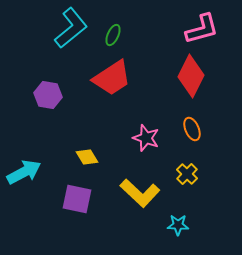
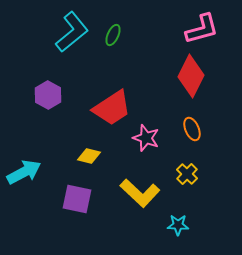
cyan L-shape: moved 1 px right, 4 px down
red trapezoid: moved 30 px down
purple hexagon: rotated 20 degrees clockwise
yellow diamond: moved 2 px right, 1 px up; rotated 45 degrees counterclockwise
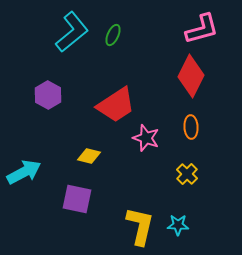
red trapezoid: moved 4 px right, 3 px up
orange ellipse: moved 1 px left, 2 px up; rotated 20 degrees clockwise
yellow L-shape: moved 33 px down; rotated 120 degrees counterclockwise
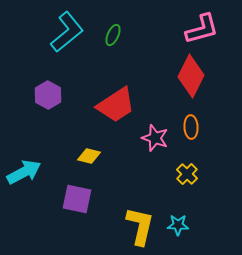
cyan L-shape: moved 5 px left
pink star: moved 9 px right
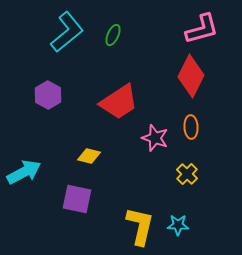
red trapezoid: moved 3 px right, 3 px up
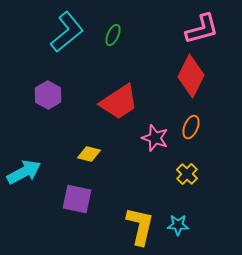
orange ellipse: rotated 25 degrees clockwise
yellow diamond: moved 2 px up
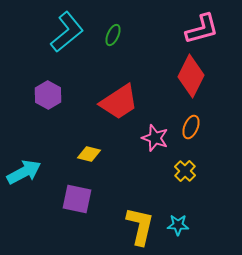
yellow cross: moved 2 px left, 3 px up
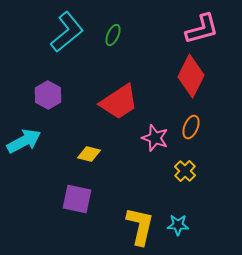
cyan arrow: moved 31 px up
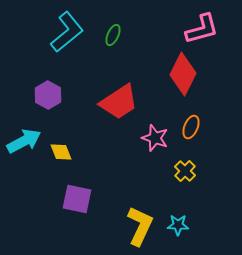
red diamond: moved 8 px left, 2 px up
yellow diamond: moved 28 px left, 2 px up; rotated 55 degrees clockwise
yellow L-shape: rotated 12 degrees clockwise
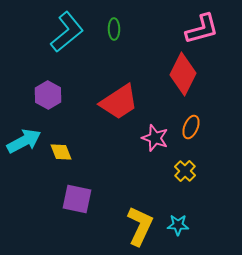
green ellipse: moved 1 px right, 6 px up; rotated 25 degrees counterclockwise
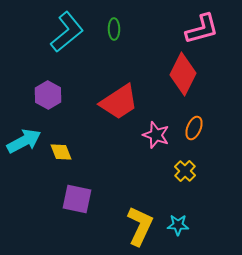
orange ellipse: moved 3 px right, 1 px down
pink star: moved 1 px right, 3 px up
